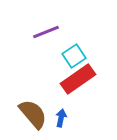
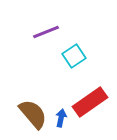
red rectangle: moved 12 px right, 23 px down
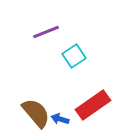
red rectangle: moved 3 px right, 3 px down
brown semicircle: moved 3 px right, 1 px up
blue arrow: moved 1 px left, 1 px down; rotated 84 degrees counterclockwise
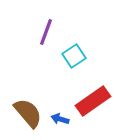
purple line: rotated 48 degrees counterclockwise
red rectangle: moved 4 px up
brown semicircle: moved 8 px left
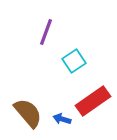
cyan square: moved 5 px down
blue arrow: moved 2 px right
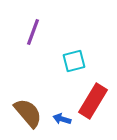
purple line: moved 13 px left
cyan square: rotated 20 degrees clockwise
red rectangle: rotated 24 degrees counterclockwise
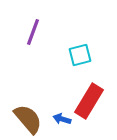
cyan square: moved 6 px right, 6 px up
red rectangle: moved 4 px left
brown semicircle: moved 6 px down
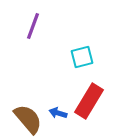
purple line: moved 6 px up
cyan square: moved 2 px right, 2 px down
blue arrow: moved 4 px left, 6 px up
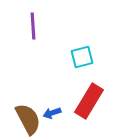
purple line: rotated 24 degrees counterclockwise
blue arrow: moved 6 px left; rotated 36 degrees counterclockwise
brown semicircle: rotated 12 degrees clockwise
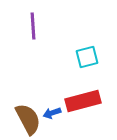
cyan square: moved 5 px right
red rectangle: moved 6 px left; rotated 44 degrees clockwise
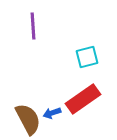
red rectangle: moved 2 px up; rotated 20 degrees counterclockwise
